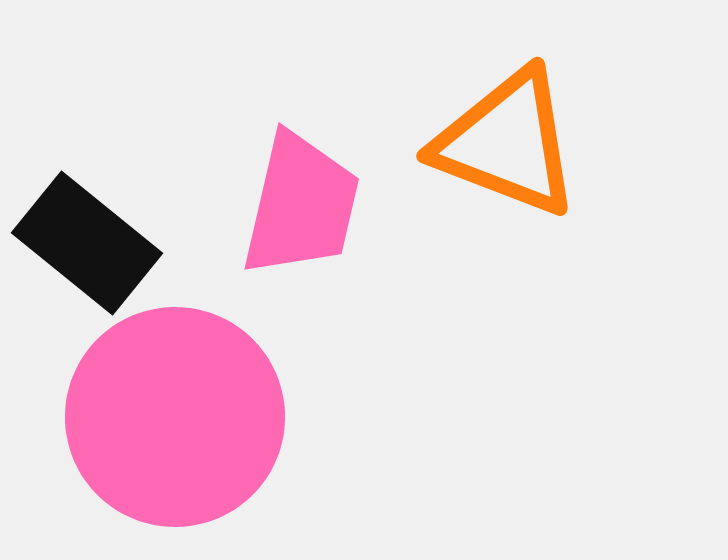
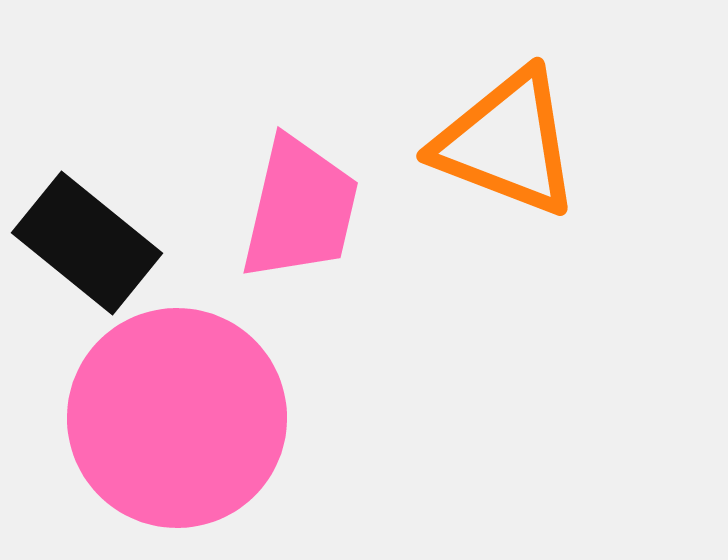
pink trapezoid: moved 1 px left, 4 px down
pink circle: moved 2 px right, 1 px down
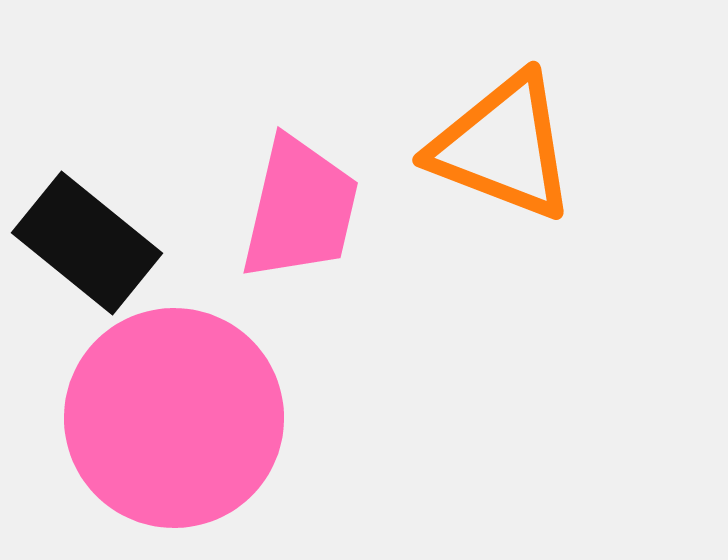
orange triangle: moved 4 px left, 4 px down
pink circle: moved 3 px left
